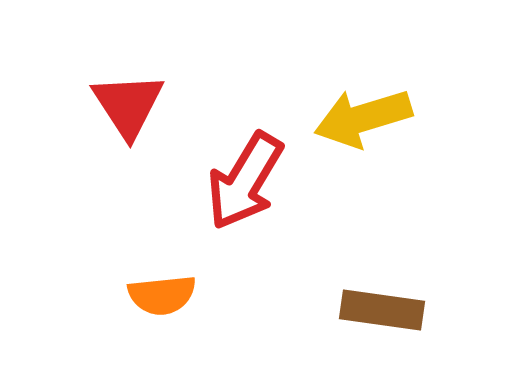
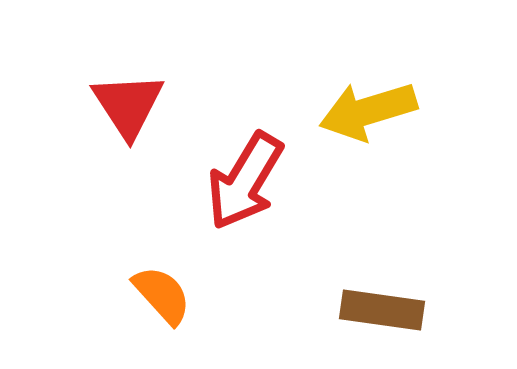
yellow arrow: moved 5 px right, 7 px up
orange semicircle: rotated 126 degrees counterclockwise
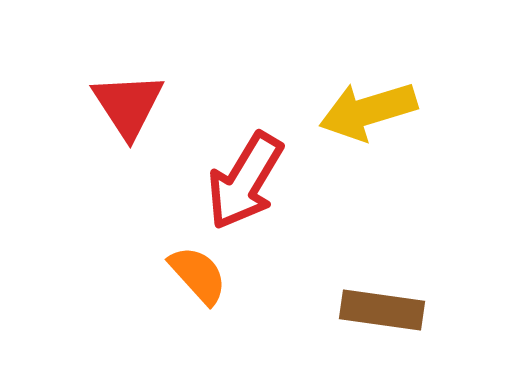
orange semicircle: moved 36 px right, 20 px up
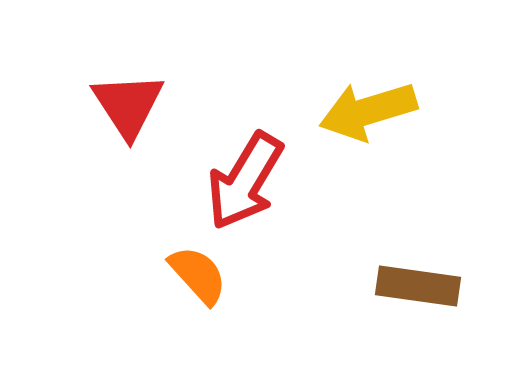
brown rectangle: moved 36 px right, 24 px up
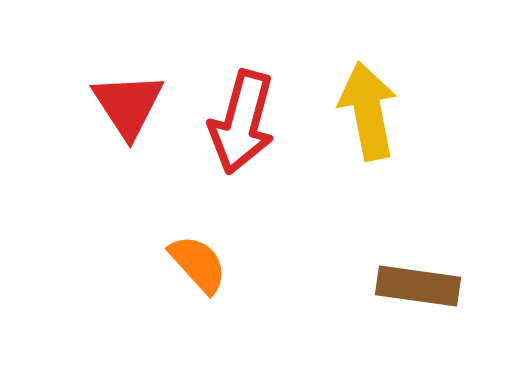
yellow arrow: rotated 96 degrees clockwise
red arrow: moved 3 px left, 59 px up; rotated 16 degrees counterclockwise
orange semicircle: moved 11 px up
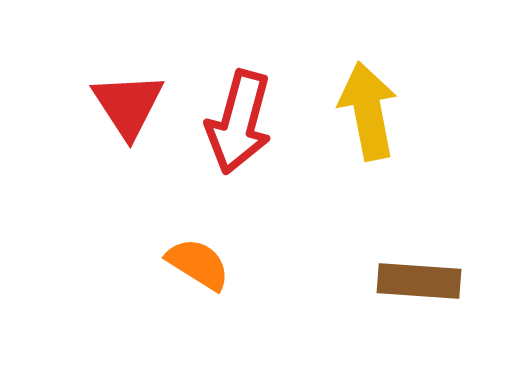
red arrow: moved 3 px left
orange semicircle: rotated 16 degrees counterclockwise
brown rectangle: moved 1 px right, 5 px up; rotated 4 degrees counterclockwise
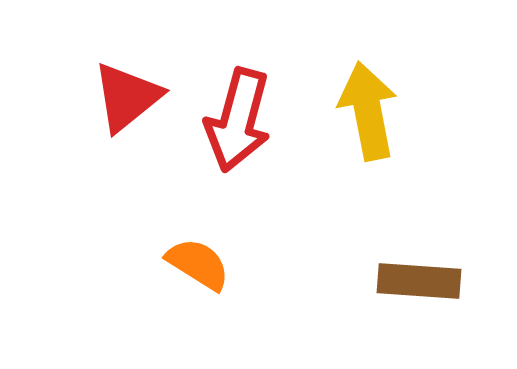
red triangle: moved 1 px left, 8 px up; rotated 24 degrees clockwise
red arrow: moved 1 px left, 2 px up
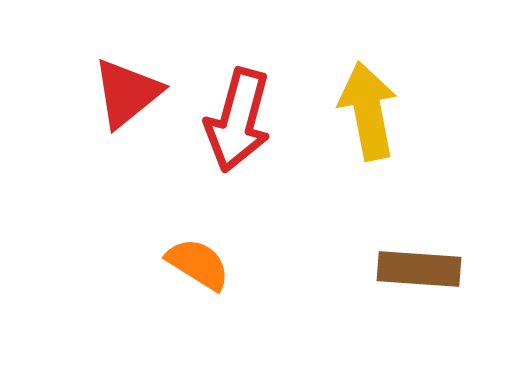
red triangle: moved 4 px up
brown rectangle: moved 12 px up
